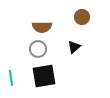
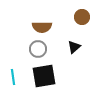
cyan line: moved 2 px right, 1 px up
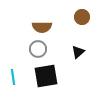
black triangle: moved 4 px right, 5 px down
black square: moved 2 px right
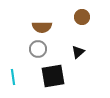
black square: moved 7 px right
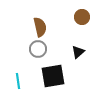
brown semicircle: moved 2 px left; rotated 102 degrees counterclockwise
cyan line: moved 5 px right, 4 px down
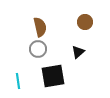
brown circle: moved 3 px right, 5 px down
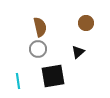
brown circle: moved 1 px right, 1 px down
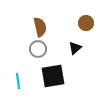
black triangle: moved 3 px left, 4 px up
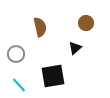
gray circle: moved 22 px left, 5 px down
cyan line: moved 1 px right, 4 px down; rotated 35 degrees counterclockwise
